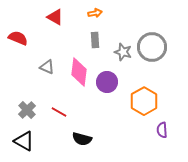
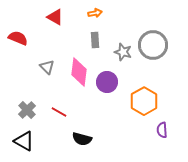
gray circle: moved 1 px right, 2 px up
gray triangle: rotated 21 degrees clockwise
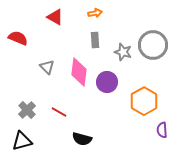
black triangle: moved 2 px left; rotated 45 degrees counterclockwise
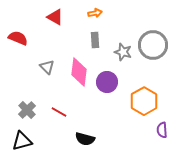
black semicircle: moved 3 px right
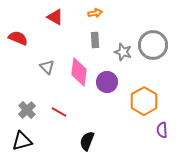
black semicircle: moved 2 px right, 2 px down; rotated 96 degrees clockwise
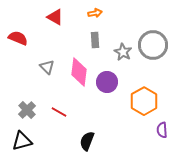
gray star: rotated 12 degrees clockwise
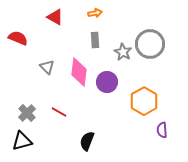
gray circle: moved 3 px left, 1 px up
gray cross: moved 3 px down
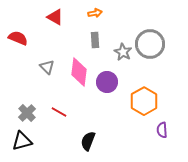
black semicircle: moved 1 px right
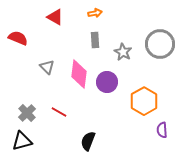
gray circle: moved 10 px right
pink diamond: moved 2 px down
